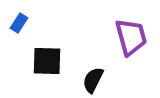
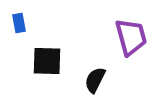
blue rectangle: rotated 42 degrees counterclockwise
black semicircle: moved 2 px right
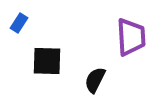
blue rectangle: rotated 42 degrees clockwise
purple trapezoid: rotated 12 degrees clockwise
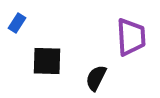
blue rectangle: moved 2 px left
black semicircle: moved 1 px right, 2 px up
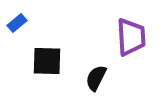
blue rectangle: rotated 18 degrees clockwise
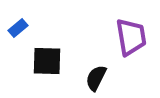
blue rectangle: moved 1 px right, 5 px down
purple trapezoid: rotated 6 degrees counterclockwise
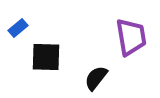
black square: moved 1 px left, 4 px up
black semicircle: rotated 12 degrees clockwise
